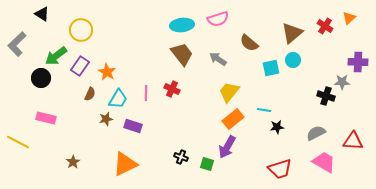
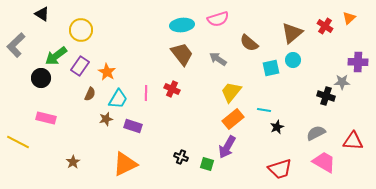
gray L-shape at (17, 44): moved 1 px left, 1 px down
yellow trapezoid at (229, 92): moved 2 px right
black star at (277, 127): rotated 16 degrees counterclockwise
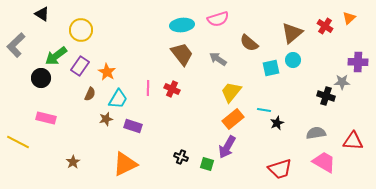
pink line at (146, 93): moved 2 px right, 5 px up
black star at (277, 127): moved 4 px up
gray semicircle at (316, 133): rotated 18 degrees clockwise
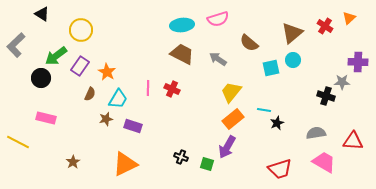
brown trapezoid at (182, 54): rotated 25 degrees counterclockwise
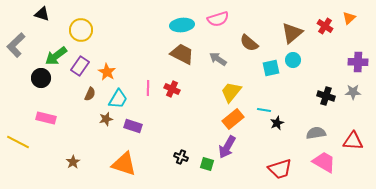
black triangle at (42, 14): rotated 14 degrees counterclockwise
gray star at (342, 82): moved 11 px right, 10 px down
orange triangle at (125, 164): moved 1 px left; rotated 44 degrees clockwise
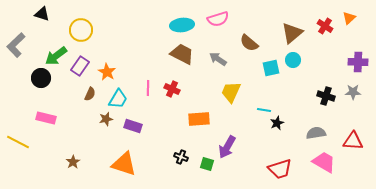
yellow trapezoid at (231, 92): rotated 15 degrees counterclockwise
orange rectangle at (233, 119): moved 34 px left; rotated 35 degrees clockwise
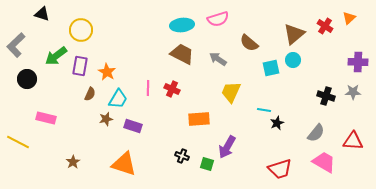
brown triangle at (292, 33): moved 2 px right, 1 px down
purple rectangle at (80, 66): rotated 24 degrees counterclockwise
black circle at (41, 78): moved 14 px left, 1 px down
gray semicircle at (316, 133): rotated 138 degrees clockwise
black cross at (181, 157): moved 1 px right, 1 px up
